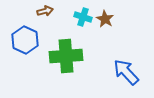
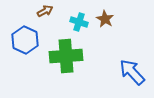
brown arrow: rotated 14 degrees counterclockwise
cyan cross: moved 4 px left, 5 px down
blue arrow: moved 6 px right
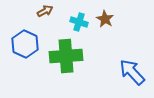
blue hexagon: moved 4 px down
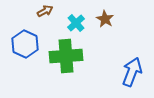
cyan cross: moved 3 px left, 1 px down; rotated 30 degrees clockwise
blue arrow: rotated 64 degrees clockwise
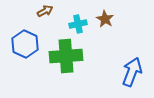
cyan cross: moved 2 px right, 1 px down; rotated 30 degrees clockwise
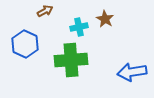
cyan cross: moved 1 px right, 3 px down
green cross: moved 5 px right, 4 px down
blue arrow: rotated 120 degrees counterclockwise
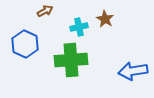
blue arrow: moved 1 px right, 1 px up
